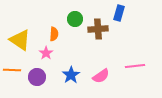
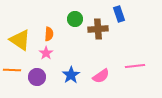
blue rectangle: moved 1 px down; rotated 35 degrees counterclockwise
orange semicircle: moved 5 px left
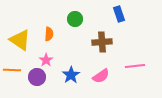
brown cross: moved 4 px right, 13 px down
pink star: moved 7 px down
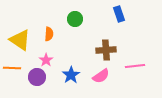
brown cross: moved 4 px right, 8 px down
orange line: moved 2 px up
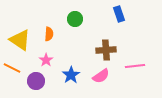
orange line: rotated 24 degrees clockwise
purple circle: moved 1 px left, 4 px down
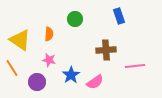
blue rectangle: moved 2 px down
pink star: moved 3 px right; rotated 24 degrees counterclockwise
orange line: rotated 30 degrees clockwise
pink semicircle: moved 6 px left, 6 px down
purple circle: moved 1 px right, 1 px down
